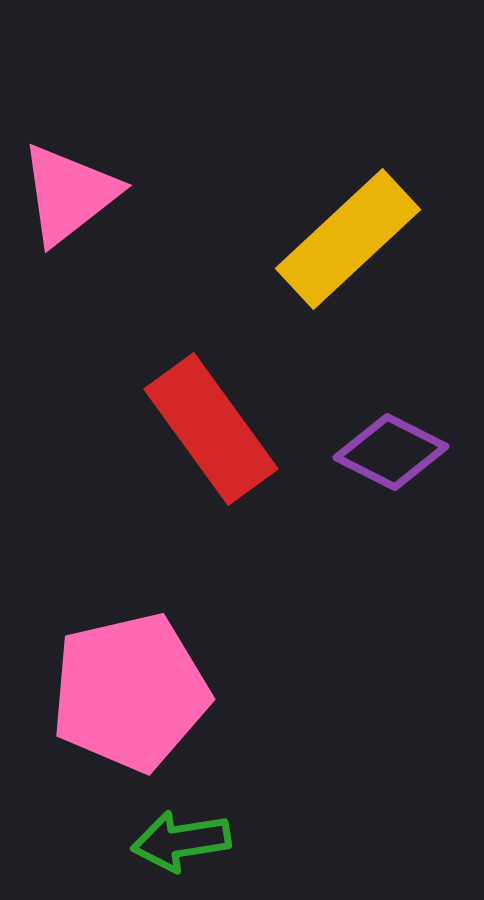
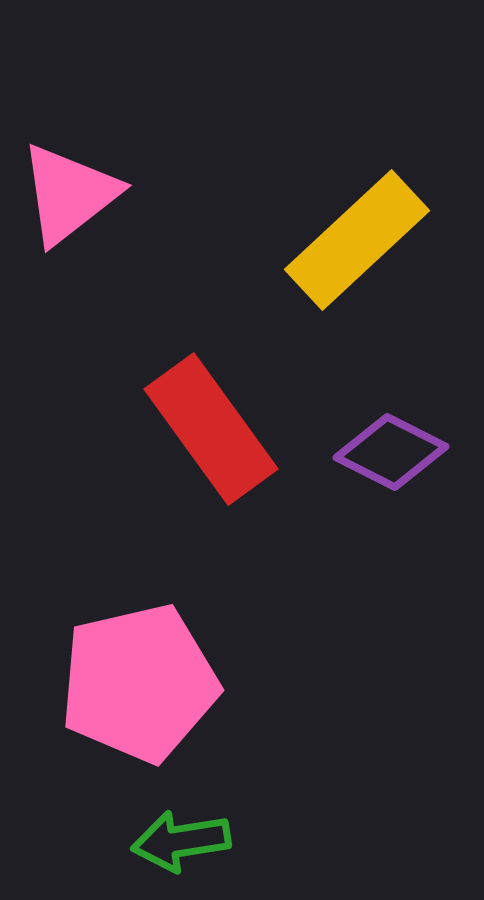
yellow rectangle: moved 9 px right, 1 px down
pink pentagon: moved 9 px right, 9 px up
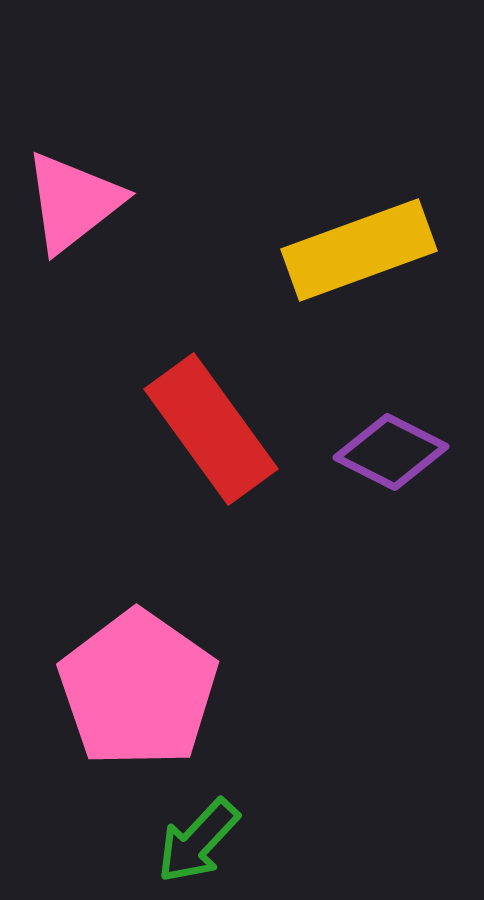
pink triangle: moved 4 px right, 8 px down
yellow rectangle: moved 2 px right, 10 px down; rotated 23 degrees clockwise
pink pentagon: moved 1 px left, 6 px down; rotated 24 degrees counterclockwise
green arrow: moved 17 px right; rotated 38 degrees counterclockwise
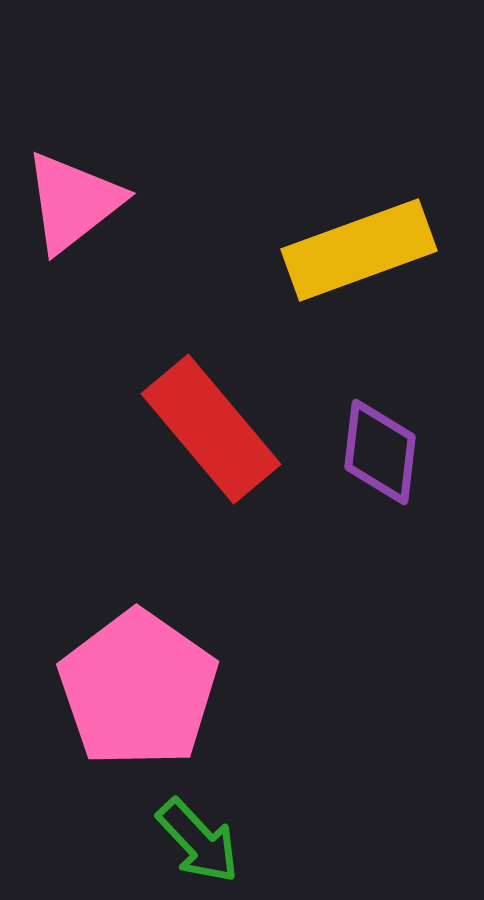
red rectangle: rotated 4 degrees counterclockwise
purple diamond: moved 11 px left; rotated 70 degrees clockwise
green arrow: rotated 86 degrees counterclockwise
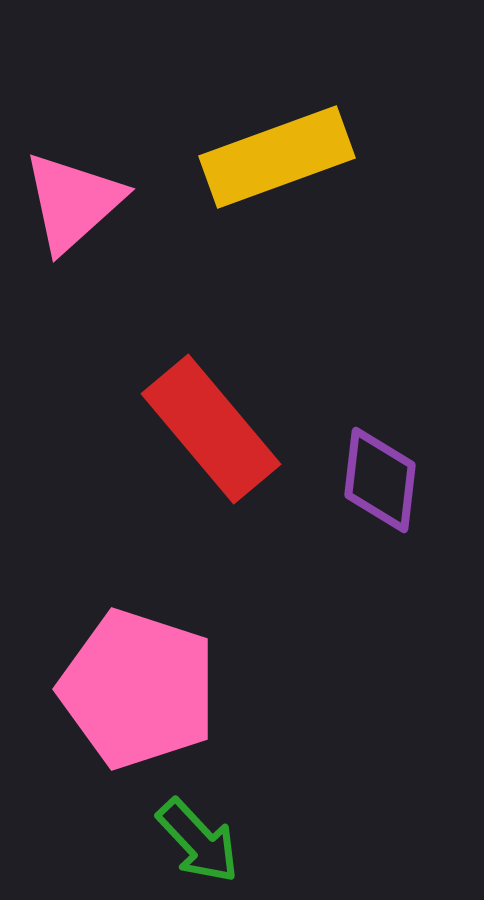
pink triangle: rotated 4 degrees counterclockwise
yellow rectangle: moved 82 px left, 93 px up
purple diamond: moved 28 px down
pink pentagon: rotated 17 degrees counterclockwise
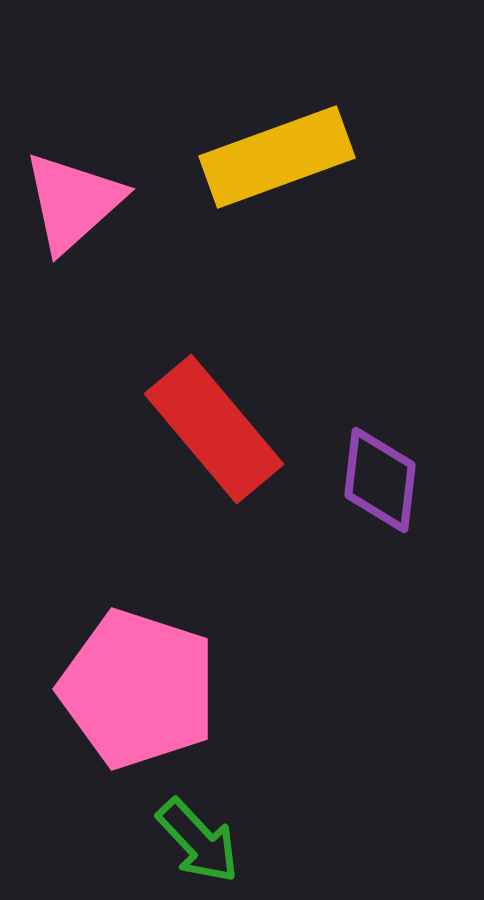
red rectangle: moved 3 px right
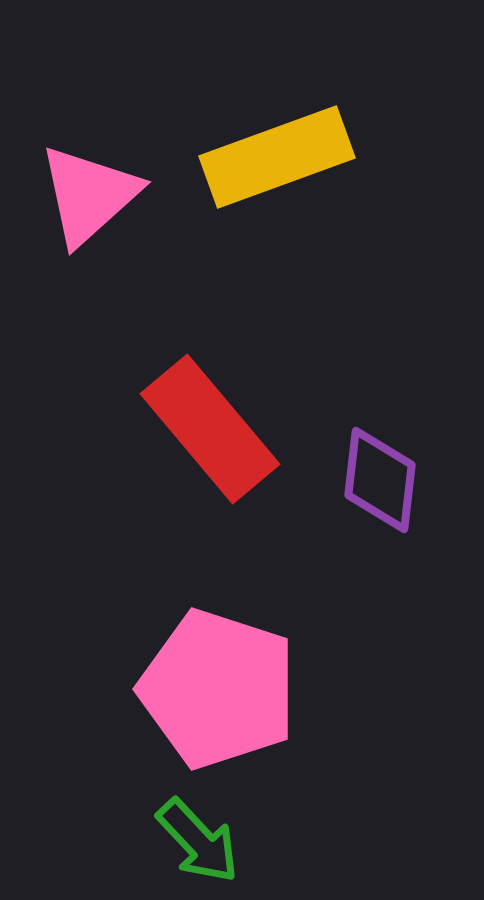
pink triangle: moved 16 px right, 7 px up
red rectangle: moved 4 px left
pink pentagon: moved 80 px right
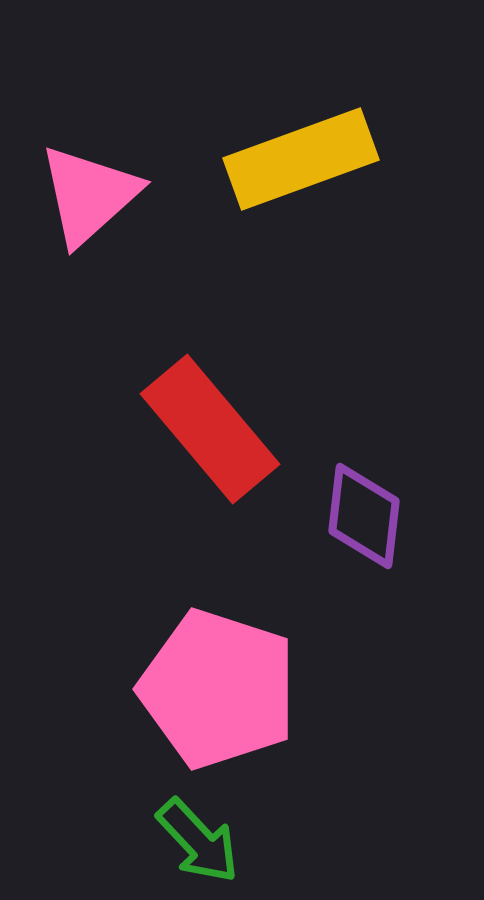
yellow rectangle: moved 24 px right, 2 px down
purple diamond: moved 16 px left, 36 px down
